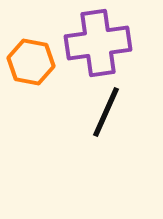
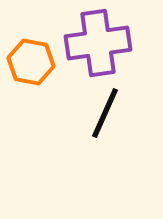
black line: moved 1 px left, 1 px down
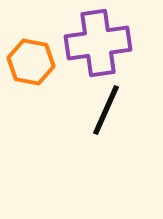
black line: moved 1 px right, 3 px up
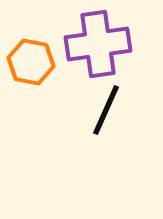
purple cross: moved 1 px down
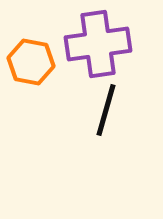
black line: rotated 8 degrees counterclockwise
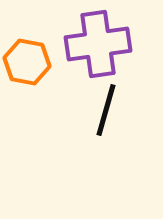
orange hexagon: moved 4 px left
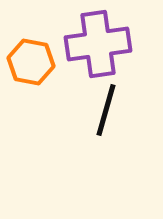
orange hexagon: moved 4 px right
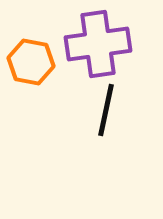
black line: rotated 4 degrees counterclockwise
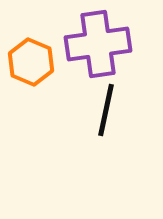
orange hexagon: rotated 12 degrees clockwise
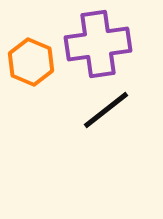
black line: rotated 40 degrees clockwise
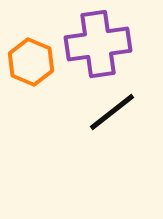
black line: moved 6 px right, 2 px down
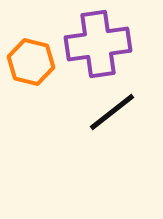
orange hexagon: rotated 9 degrees counterclockwise
